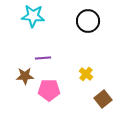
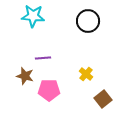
brown star: rotated 18 degrees clockwise
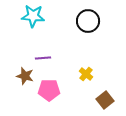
brown square: moved 2 px right, 1 px down
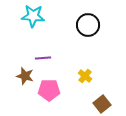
black circle: moved 4 px down
yellow cross: moved 1 px left, 2 px down
brown square: moved 3 px left, 4 px down
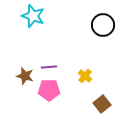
cyan star: rotated 15 degrees clockwise
black circle: moved 15 px right
purple line: moved 6 px right, 9 px down
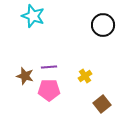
yellow cross: rotated 16 degrees clockwise
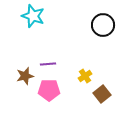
purple line: moved 1 px left, 3 px up
brown star: rotated 30 degrees counterclockwise
brown square: moved 10 px up
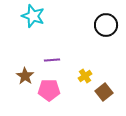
black circle: moved 3 px right
purple line: moved 4 px right, 4 px up
brown star: rotated 24 degrees counterclockwise
brown square: moved 2 px right, 2 px up
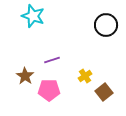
purple line: rotated 14 degrees counterclockwise
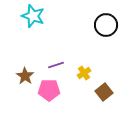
purple line: moved 4 px right, 5 px down
yellow cross: moved 1 px left, 3 px up
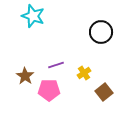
black circle: moved 5 px left, 7 px down
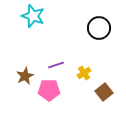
black circle: moved 2 px left, 4 px up
brown star: rotated 12 degrees clockwise
